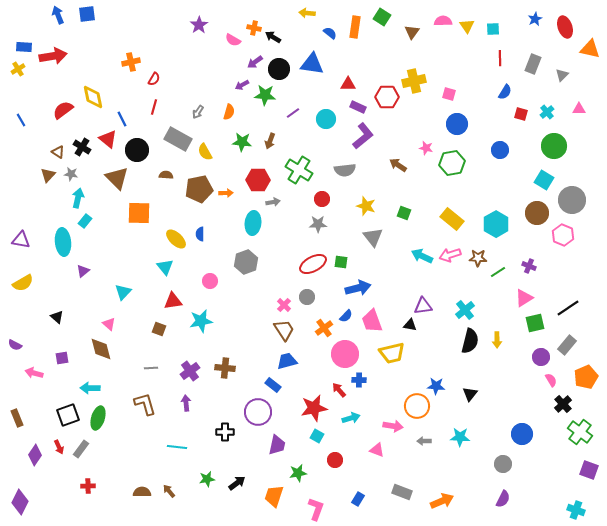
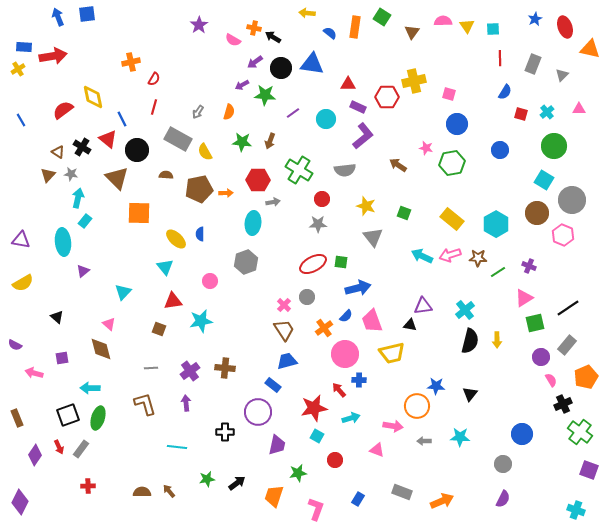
blue arrow at (58, 15): moved 2 px down
black circle at (279, 69): moved 2 px right, 1 px up
black cross at (563, 404): rotated 18 degrees clockwise
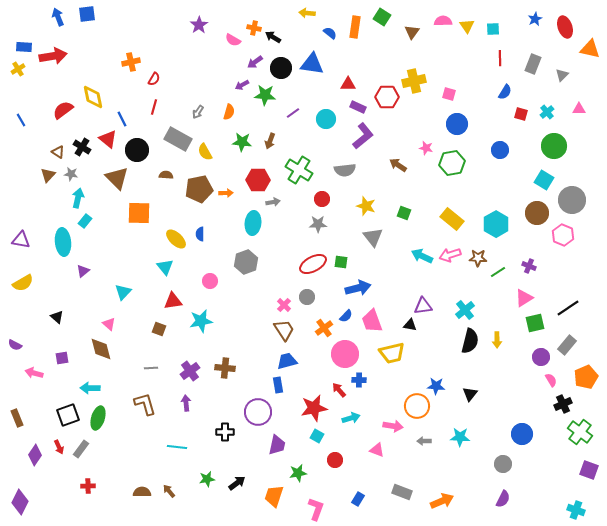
blue rectangle at (273, 385): moved 5 px right; rotated 42 degrees clockwise
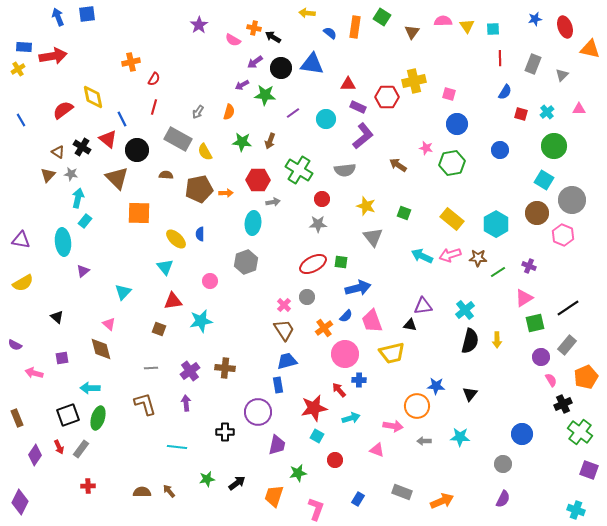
blue star at (535, 19): rotated 16 degrees clockwise
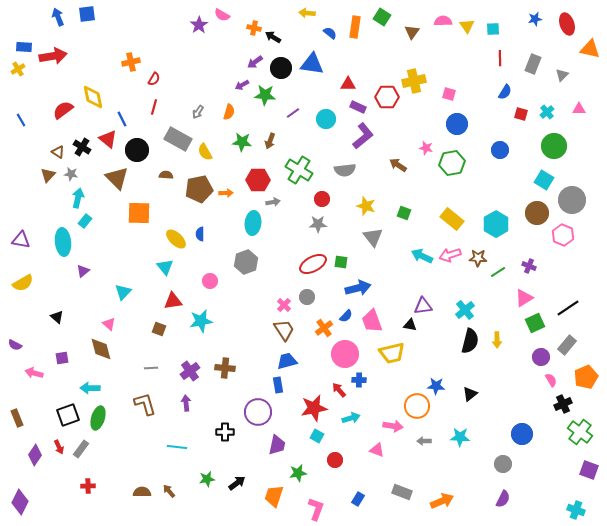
red ellipse at (565, 27): moved 2 px right, 3 px up
pink semicircle at (233, 40): moved 11 px left, 25 px up
green square at (535, 323): rotated 12 degrees counterclockwise
black triangle at (470, 394): rotated 14 degrees clockwise
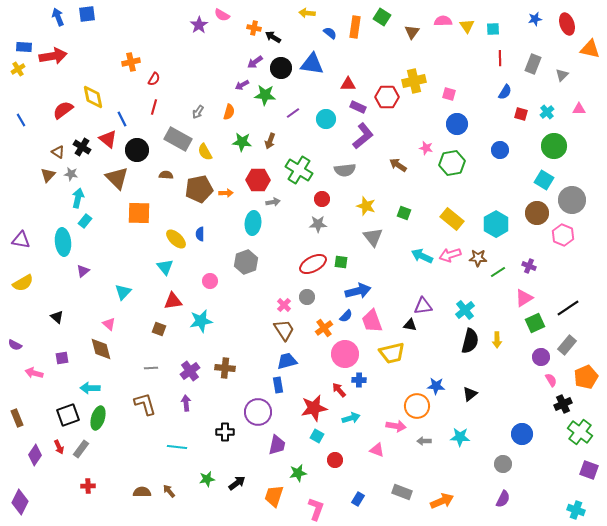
blue arrow at (358, 288): moved 3 px down
pink arrow at (393, 426): moved 3 px right
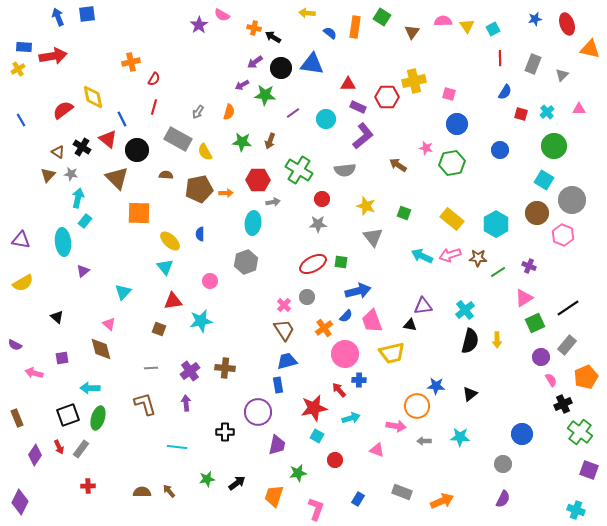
cyan square at (493, 29): rotated 24 degrees counterclockwise
yellow ellipse at (176, 239): moved 6 px left, 2 px down
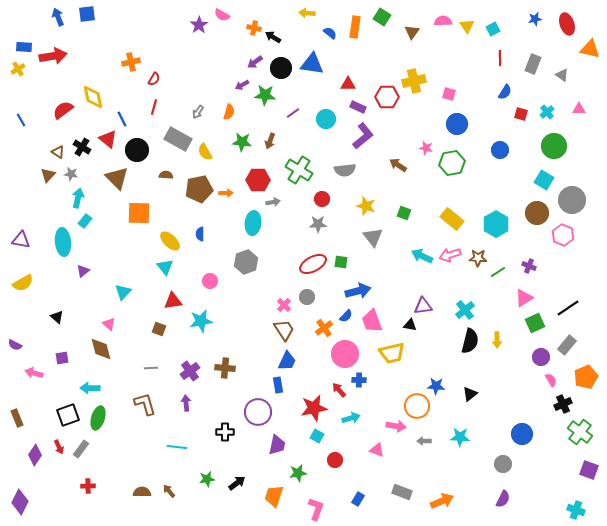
gray triangle at (562, 75): rotated 40 degrees counterclockwise
blue trapezoid at (287, 361): rotated 130 degrees clockwise
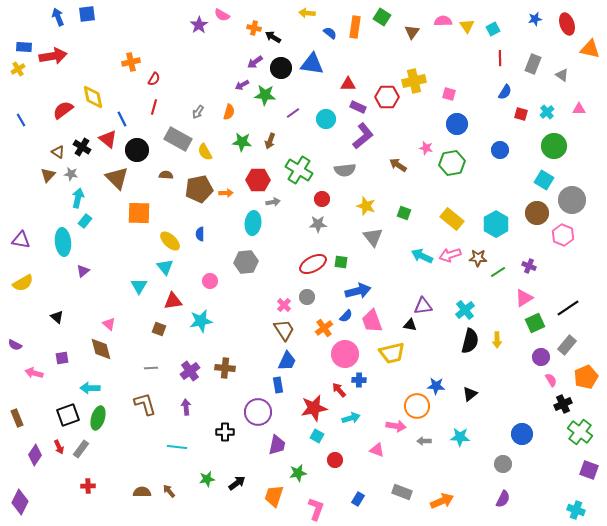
gray hexagon at (246, 262): rotated 15 degrees clockwise
cyan triangle at (123, 292): moved 16 px right, 6 px up; rotated 12 degrees counterclockwise
purple arrow at (186, 403): moved 4 px down
